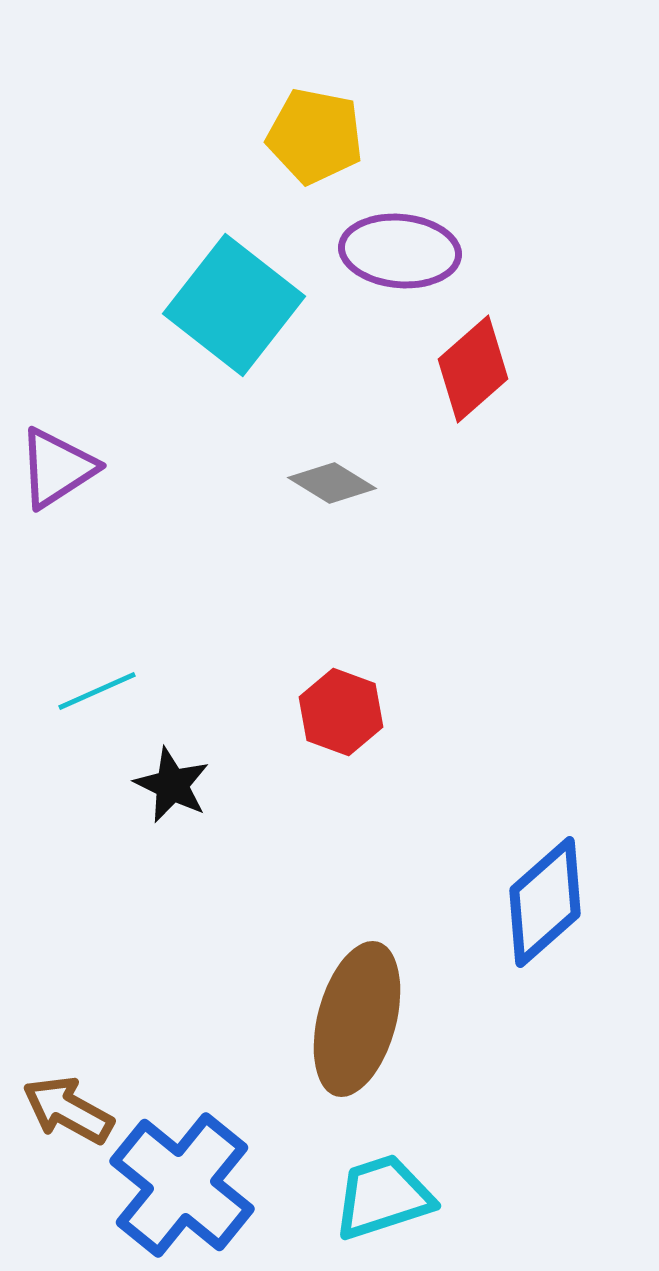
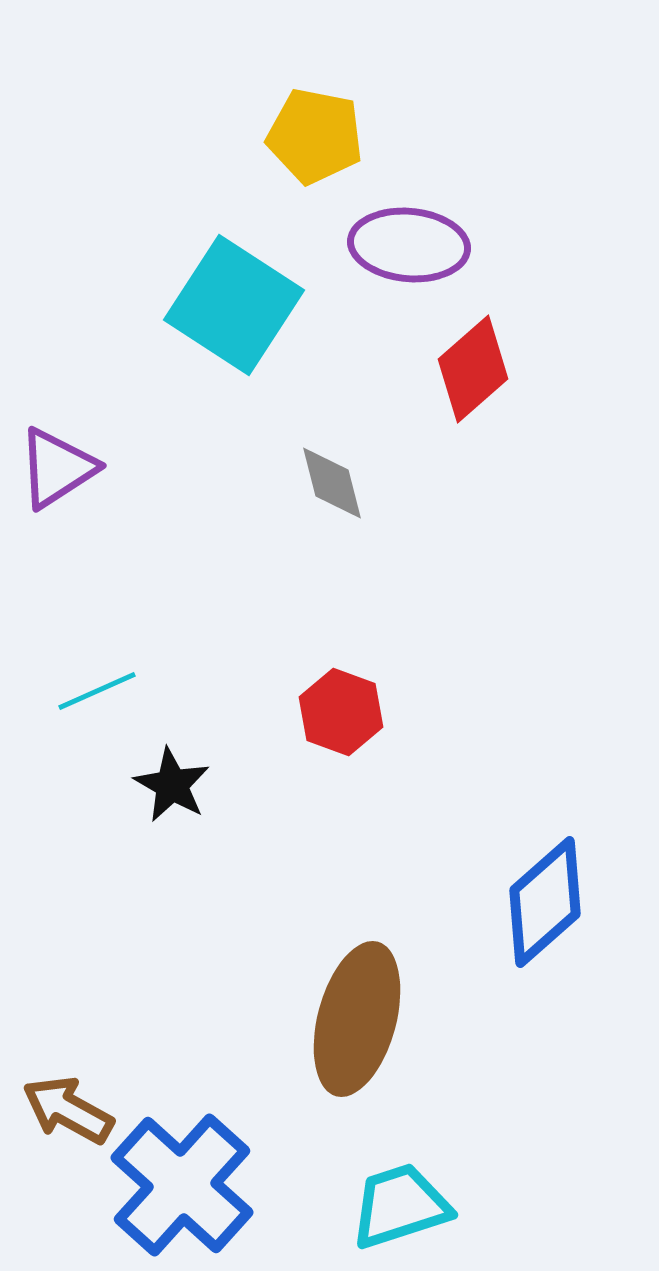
purple ellipse: moved 9 px right, 6 px up
cyan square: rotated 5 degrees counterclockwise
gray diamond: rotated 44 degrees clockwise
black star: rotated 4 degrees clockwise
blue cross: rotated 3 degrees clockwise
cyan trapezoid: moved 17 px right, 9 px down
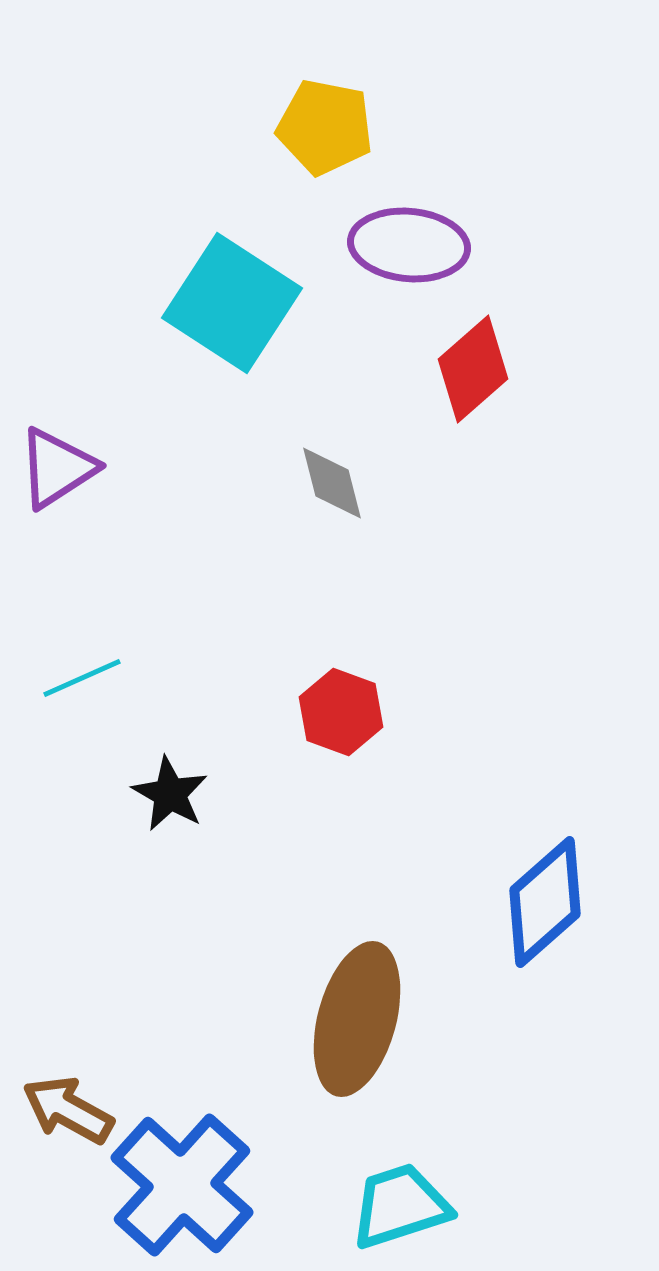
yellow pentagon: moved 10 px right, 9 px up
cyan square: moved 2 px left, 2 px up
cyan line: moved 15 px left, 13 px up
black star: moved 2 px left, 9 px down
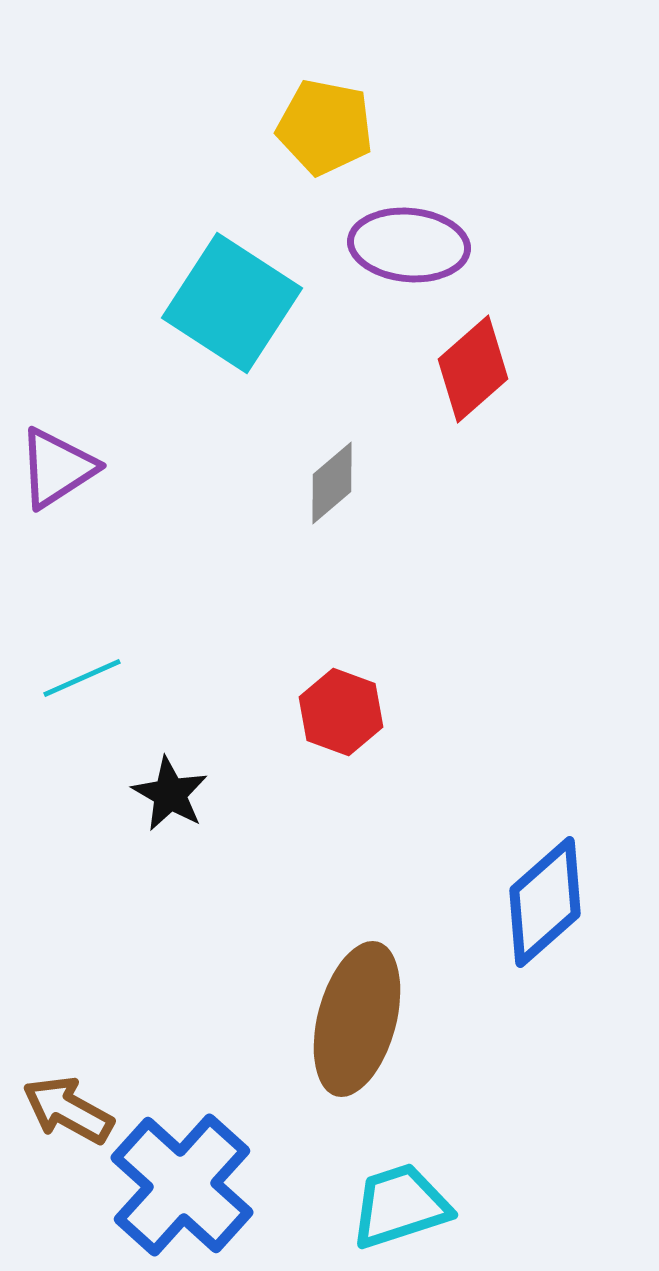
gray diamond: rotated 64 degrees clockwise
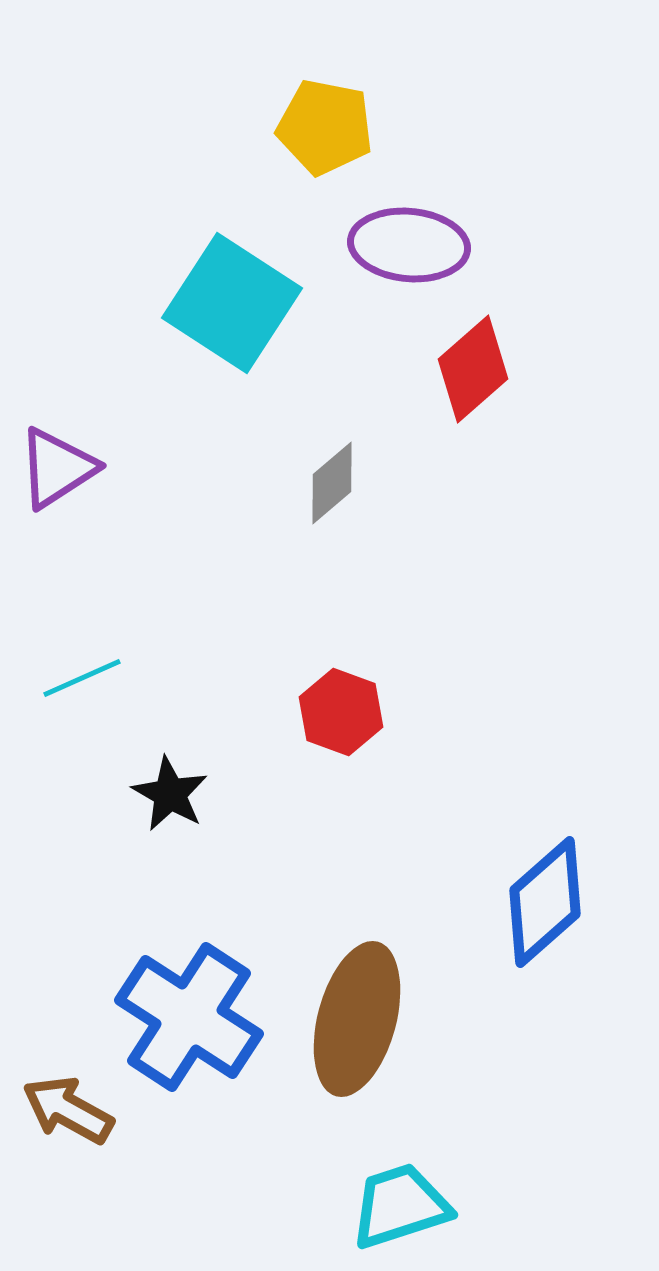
blue cross: moved 7 px right, 168 px up; rotated 9 degrees counterclockwise
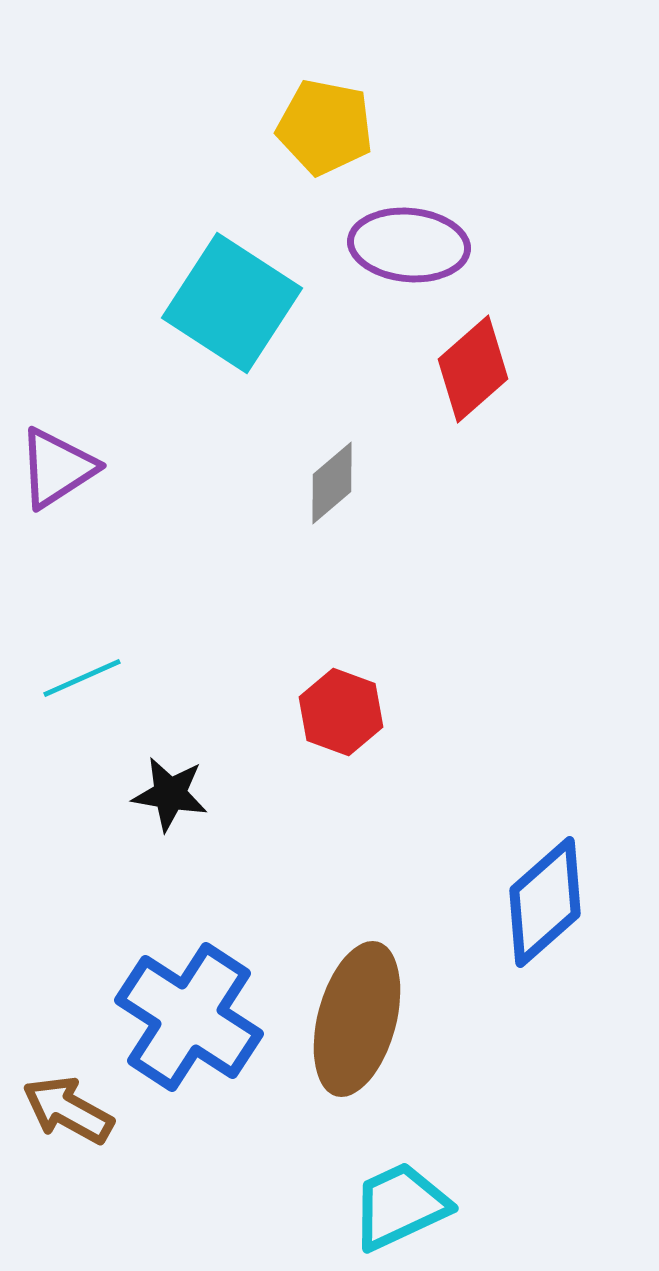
black star: rotated 20 degrees counterclockwise
cyan trapezoid: rotated 7 degrees counterclockwise
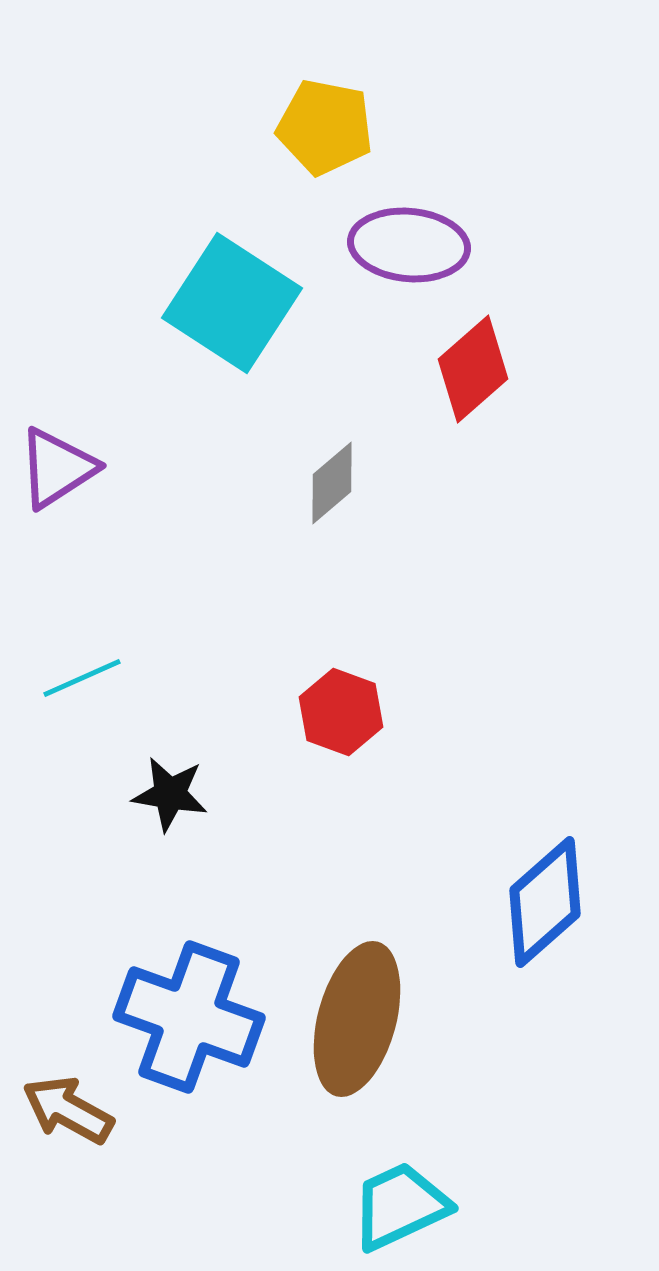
blue cross: rotated 13 degrees counterclockwise
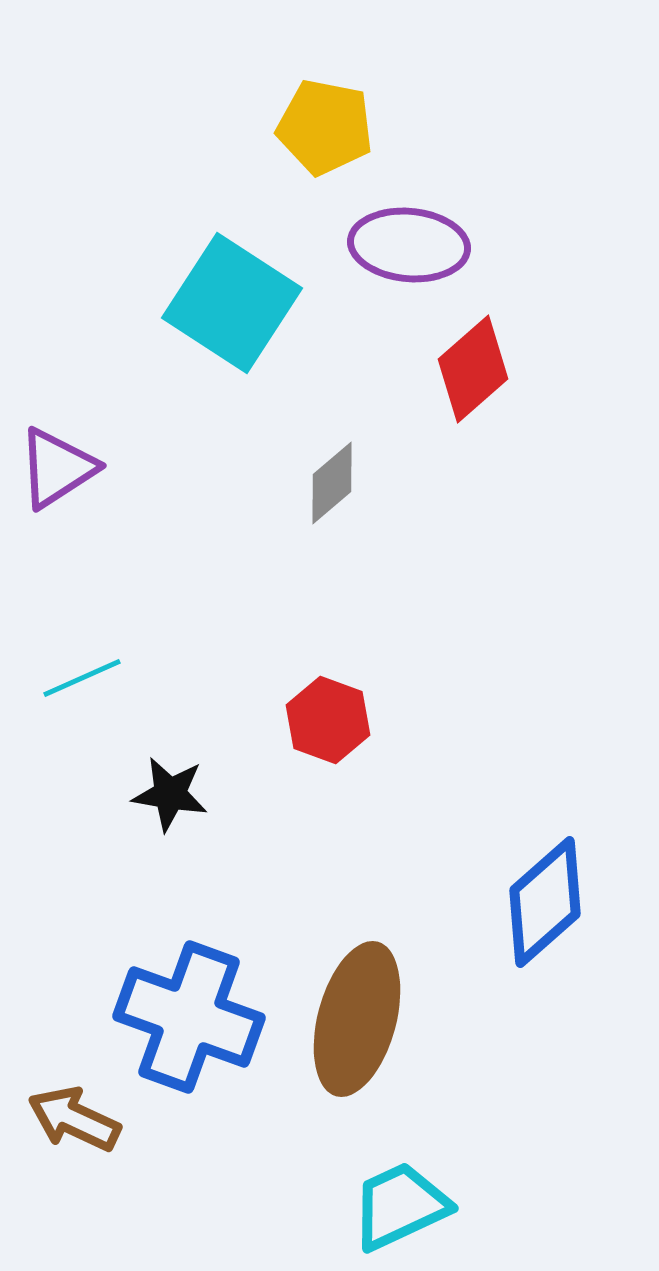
red hexagon: moved 13 px left, 8 px down
brown arrow: moved 6 px right, 9 px down; rotated 4 degrees counterclockwise
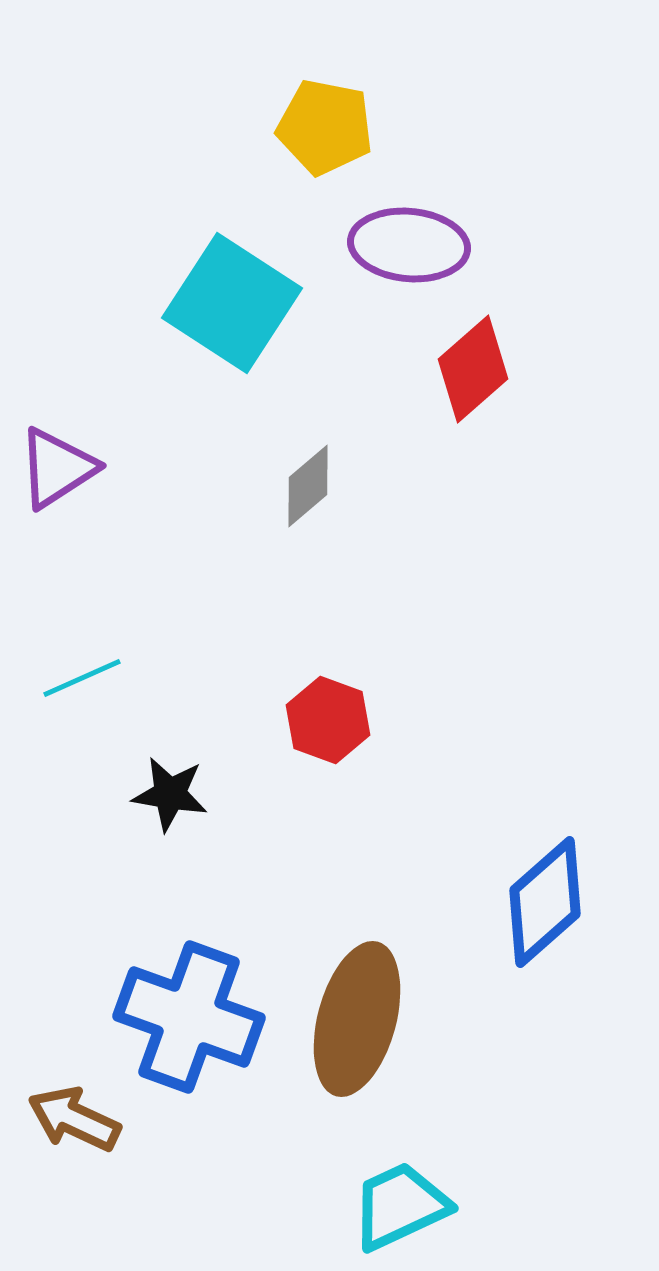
gray diamond: moved 24 px left, 3 px down
